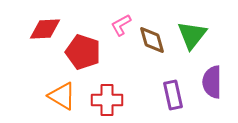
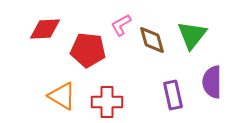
red pentagon: moved 5 px right, 2 px up; rotated 12 degrees counterclockwise
red cross: moved 2 px down
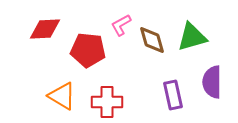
green triangle: moved 2 px down; rotated 36 degrees clockwise
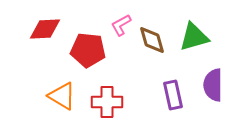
green triangle: moved 2 px right
purple semicircle: moved 1 px right, 3 px down
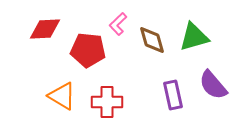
pink L-shape: moved 3 px left, 1 px up; rotated 15 degrees counterclockwise
purple semicircle: rotated 40 degrees counterclockwise
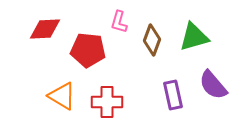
pink L-shape: moved 1 px right, 2 px up; rotated 30 degrees counterclockwise
brown diamond: rotated 36 degrees clockwise
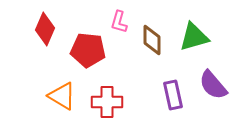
red diamond: rotated 64 degrees counterclockwise
brown diamond: rotated 20 degrees counterclockwise
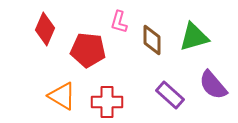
purple rectangle: moved 3 px left; rotated 36 degrees counterclockwise
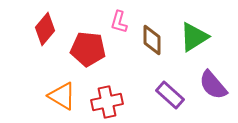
red diamond: rotated 16 degrees clockwise
green triangle: rotated 16 degrees counterclockwise
red pentagon: moved 1 px up
red cross: rotated 12 degrees counterclockwise
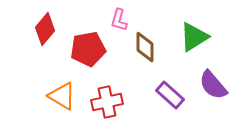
pink L-shape: moved 2 px up
brown diamond: moved 7 px left, 7 px down
red pentagon: rotated 16 degrees counterclockwise
